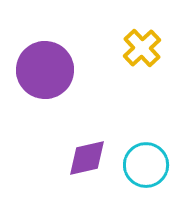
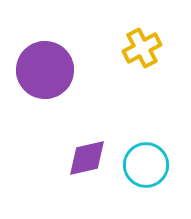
yellow cross: rotated 15 degrees clockwise
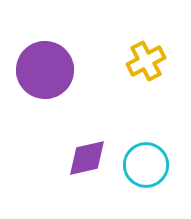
yellow cross: moved 4 px right, 13 px down
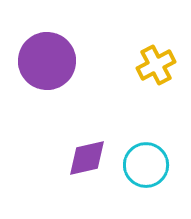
yellow cross: moved 10 px right, 4 px down
purple circle: moved 2 px right, 9 px up
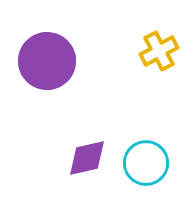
yellow cross: moved 3 px right, 14 px up
cyan circle: moved 2 px up
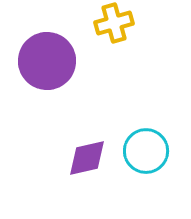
yellow cross: moved 45 px left, 28 px up; rotated 12 degrees clockwise
cyan circle: moved 12 px up
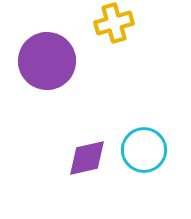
cyan circle: moved 2 px left, 1 px up
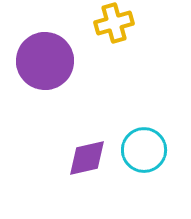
purple circle: moved 2 px left
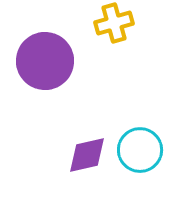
cyan circle: moved 4 px left
purple diamond: moved 3 px up
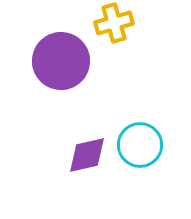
purple circle: moved 16 px right
cyan circle: moved 5 px up
